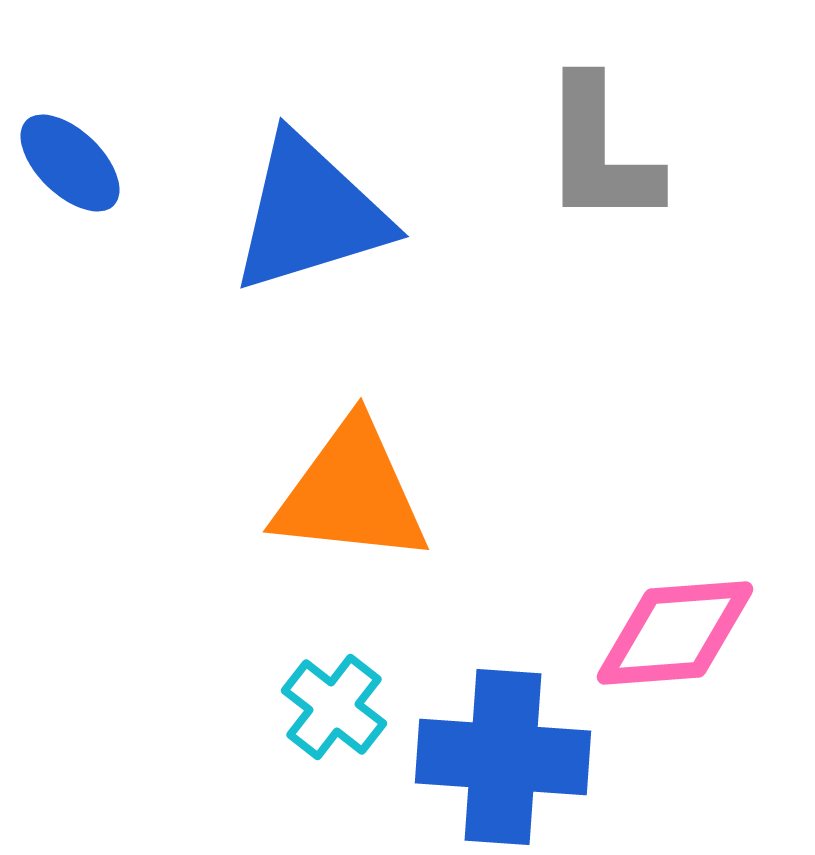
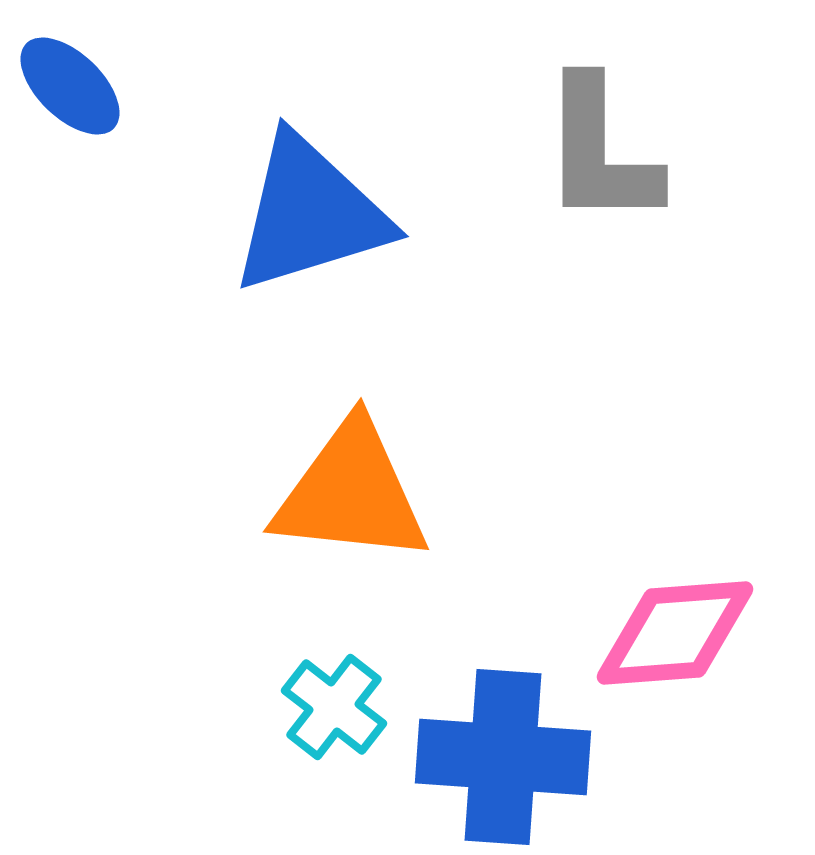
blue ellipse: moved 77 px up
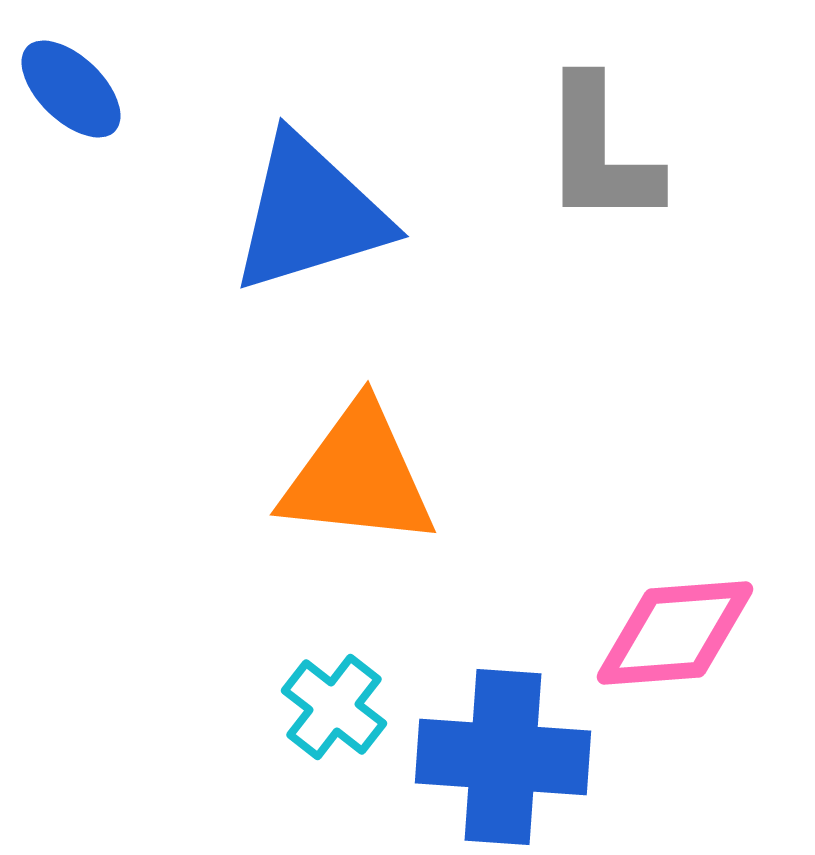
blue ellipse: moved 1 px right, 3 px down
orange triangle: moved 7 px right, 17 px up
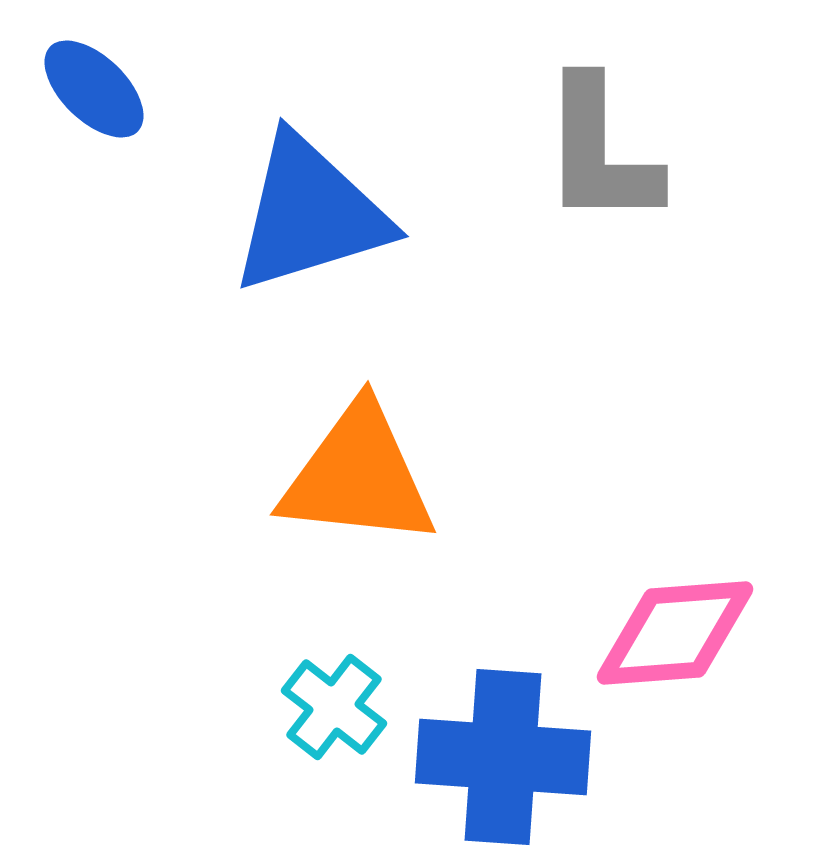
blue ellipse: moved 23 px right
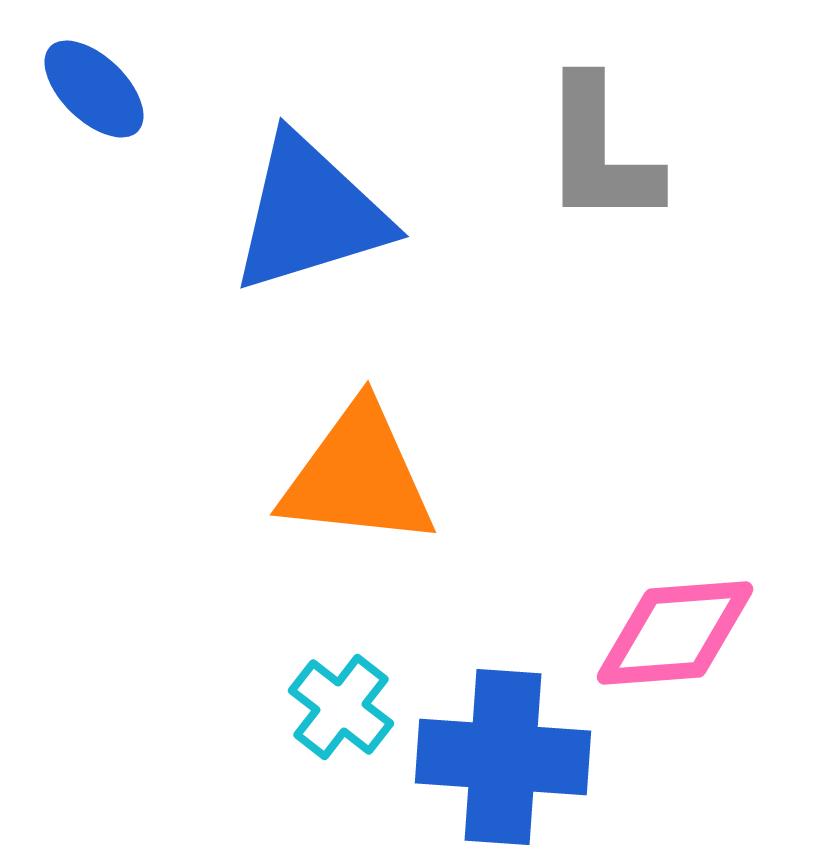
cyan cross: moved 7 px right
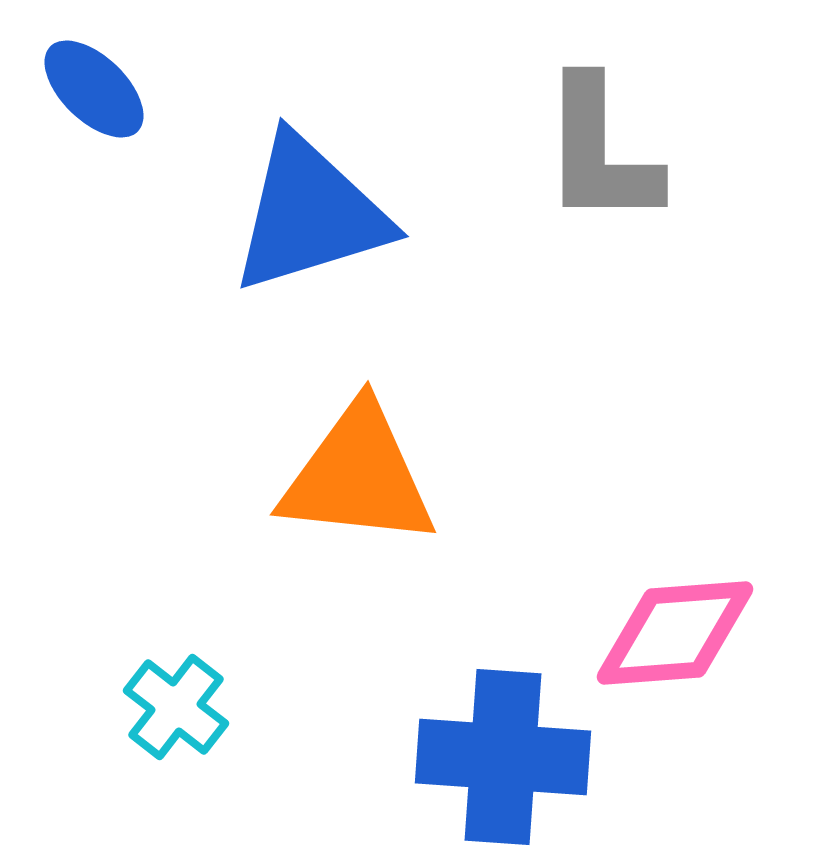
cyan cross: moved 165 px left
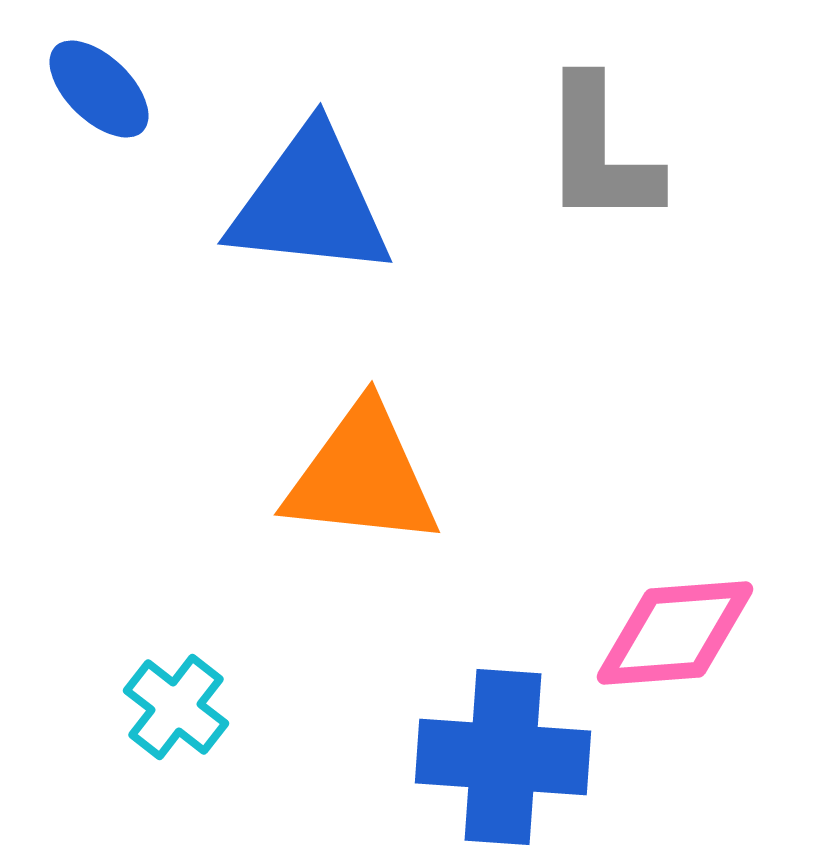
blue ellipse: moved 5 px right
blue triangle: moved 11 px up; rotated 23 degrees clockwise
orange triangle: moved 4 px right
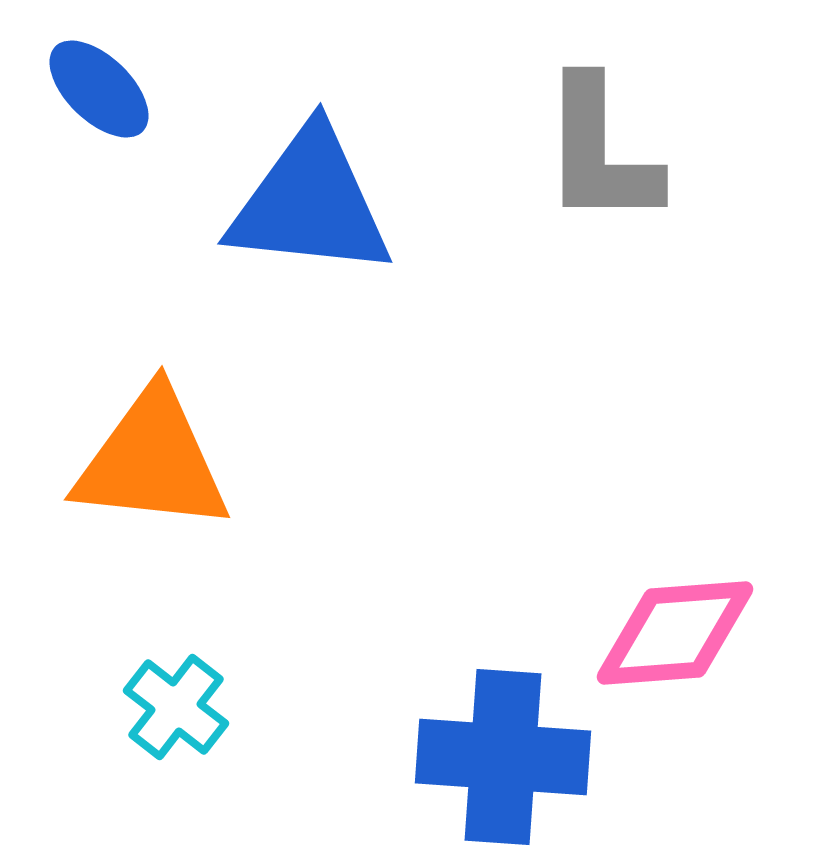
orange triangle: moved 210 px left, 15 px up
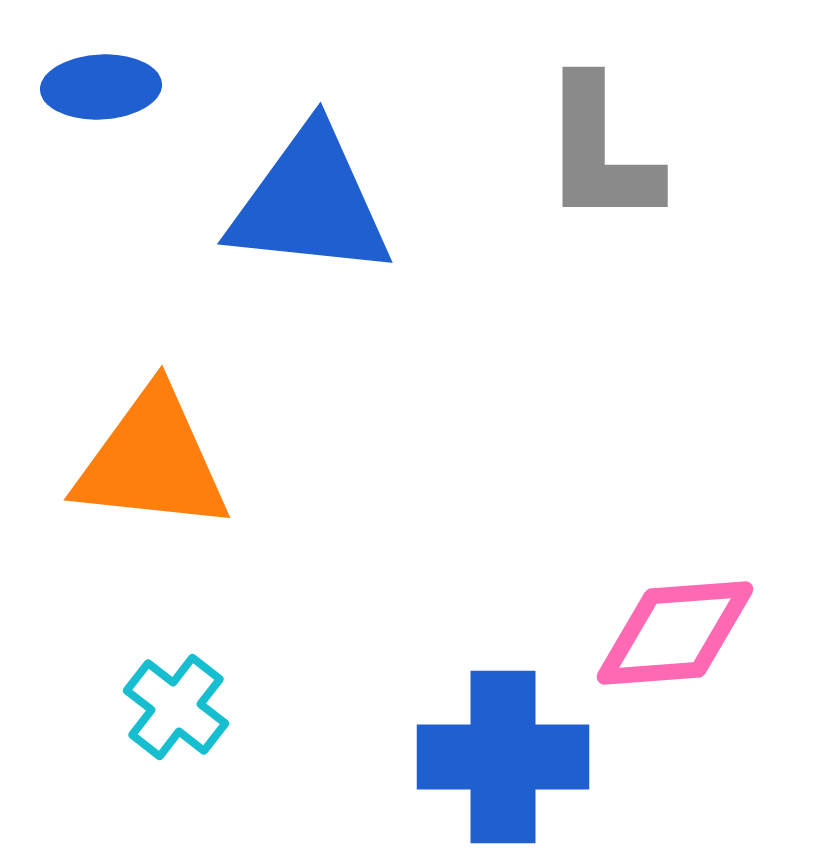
blue ellipse: moved 2 px right, 2 px up; rotated 47 degrees counterclockwise
blue cross: rotated 4 degrees counterclockwise
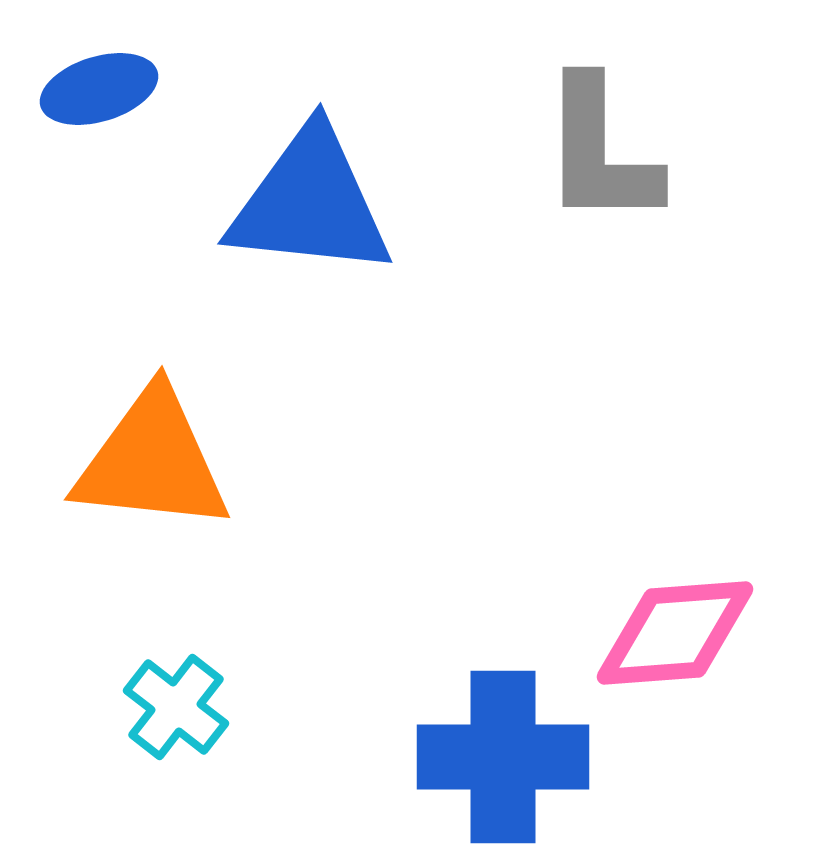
blue ellipse: moved 2 px left, 2 px down; rotated 14 degrees counterclockwise
